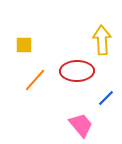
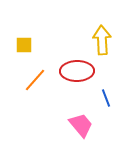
blue line: rotated 66 degrees counterclockwise
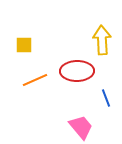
orange line: rotated 25 degrees clockwise
pink trapezoid: moved 2 px down
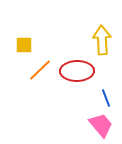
orange line: moved 5 px right, 10 px up; rotated 20 degrees counterclockwise
pink trapezoid: moved 20 px right, 2 px up
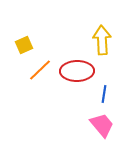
yellow square: rotated 24 degrees counterclockwise
blue line: moved 2 px left, 4 px up; rotated 30 degrees clockwise
pink trapezoid: moved 1 px right
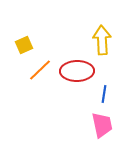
pink trapezoid: rotated 28 degrees clockwise
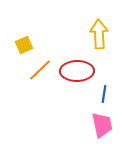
yellow arrow: moved 3 px left, 6 px up
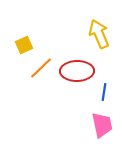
yellow arrow: rotated 20 degrees counterclockwise
orange line: moved 1 px right, 2 px up
blue line: moved 2 px up
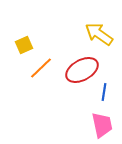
yellow arrow: rotated 32 degrees counterclockwise
red ellipse: moved 5 px right, 1 px up; rotated 28 degrees counterclockwise
